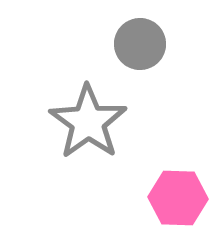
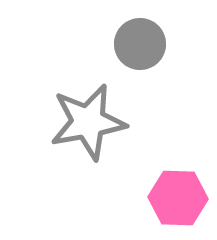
gray star: rotated 26 degrees clockwise
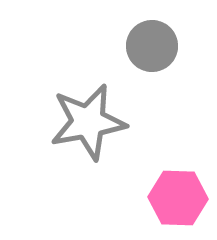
gray circle: moved 12 px right, 2 px down
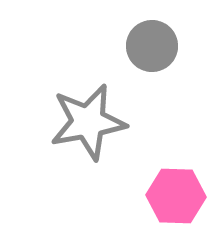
pink hexagon: moved 2 px left, 2 px up
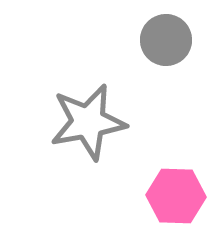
gray circle: moved 14 px right, 6 px up
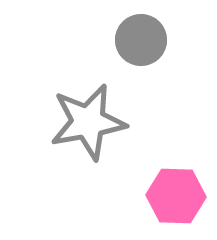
gray circle: moved 25 px left
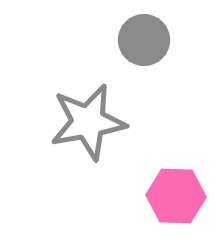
gray circle: moved 3 px right
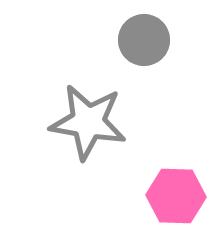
gray star: rotated 20 degrees clockwise
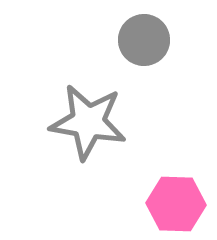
pink hexagon: moved 8 px down
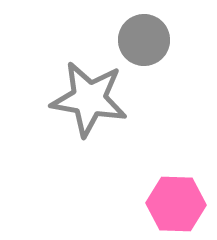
gray star: moved 1 px right, 23 px up
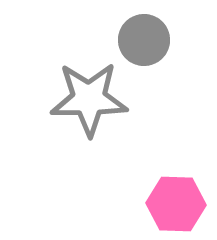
gray star: rotated 10 degrees counterclockwise
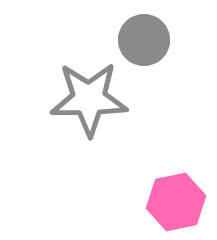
pink hexagon: moved 2 px up; rotated 14 degrees counterclockwise
